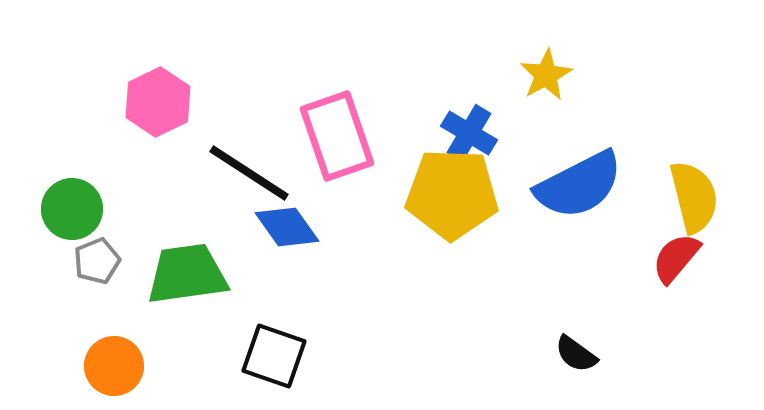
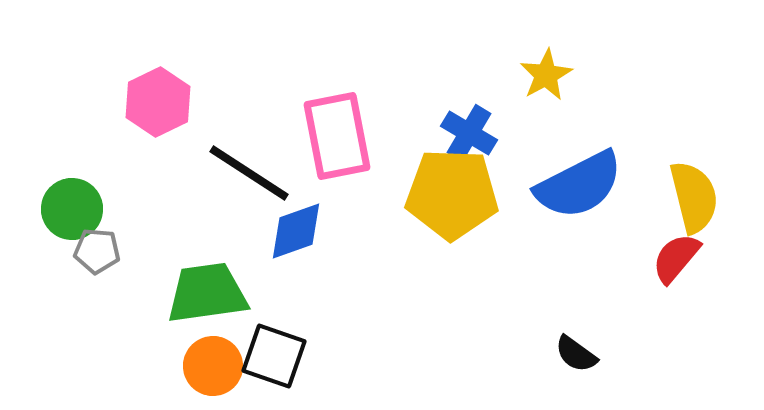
pink rectangle: rotated 8 degrees clockwise
blue diamond: moved 9 px right, 4 px down; rotated 74 degrees counterclockwise
gray pentagon: moved 10 px up; rotated 27 degrees clockwise
green trapezoid: moved 20 px right, 19 px down
orange circle: moved 99 px right
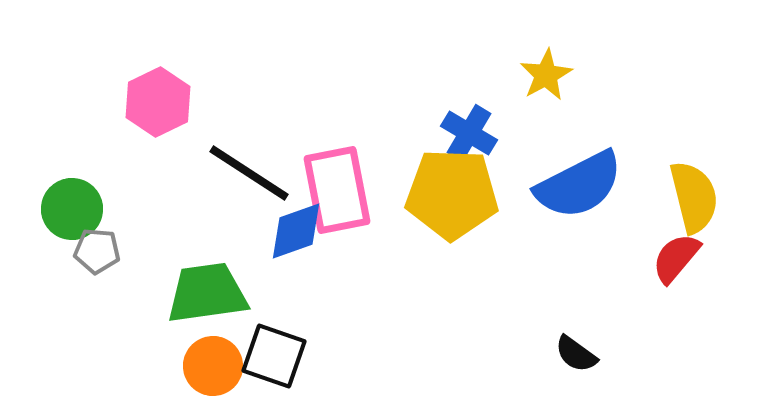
pink rectangle: moved 54 px down
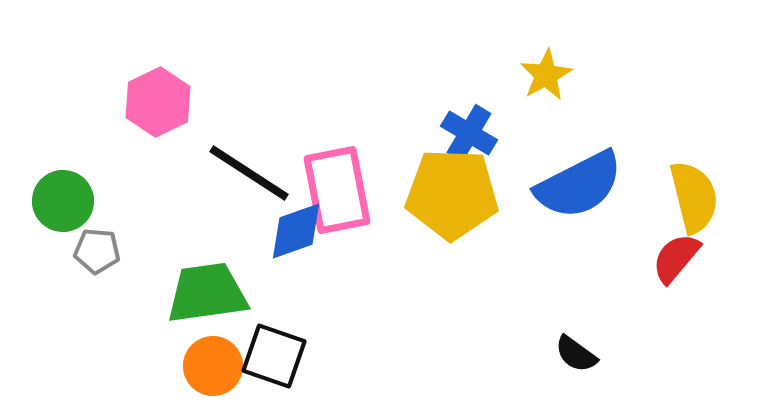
green circle: moved 9 px left, 8 px up
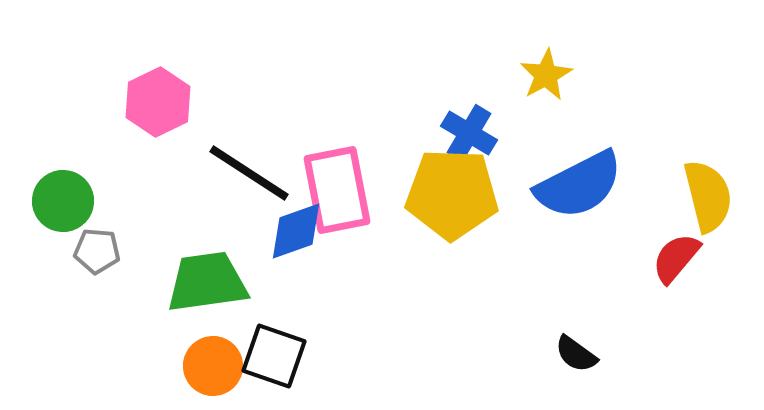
yellow semicircle: moved 14 px right, 1 px up
green trapezoid: moved 11 px up
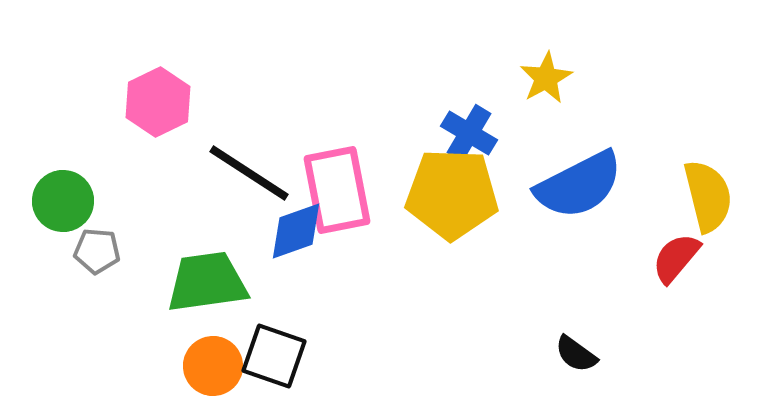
yellow star: moved 3 px down
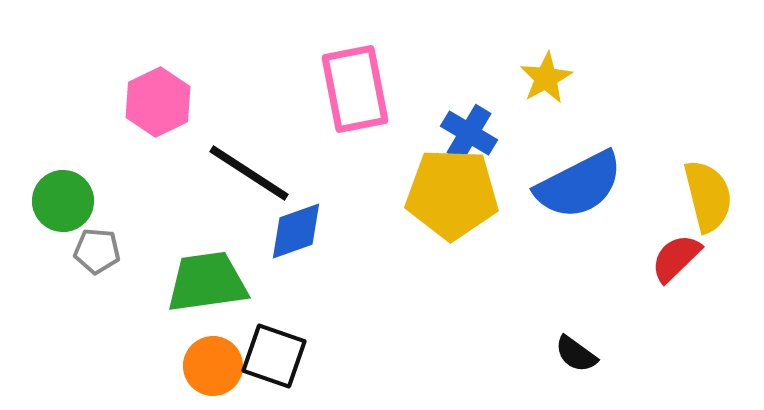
pink rectangle: moved 18 px right, 101 px up
red semicircle: rotated 6 degrees clockwise
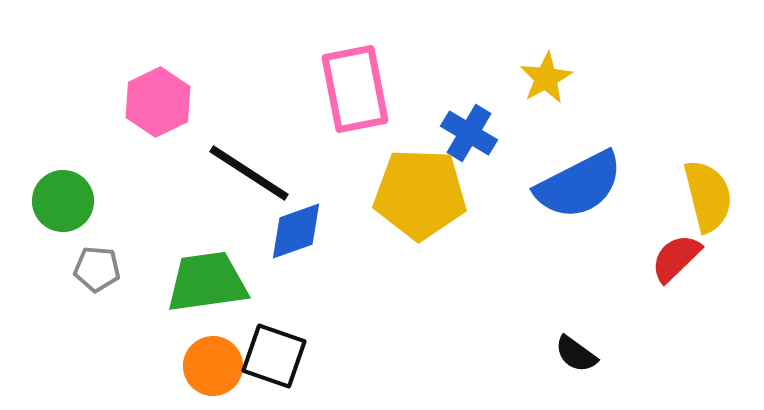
yellow pentagon: moved 32 px left
gray pentagon: moved 18 px down
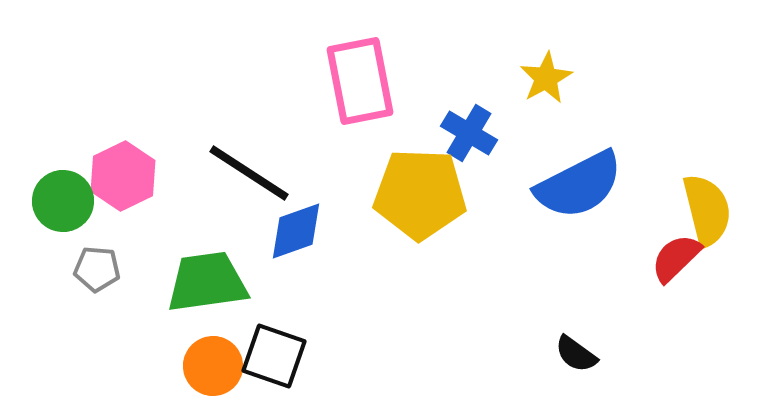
pink rectangle: moved 5 px right, 8 px up
pink hexagon: moved 35 px left, 74 px down
yellow semicircle: moved 1 px left, 14 px down
